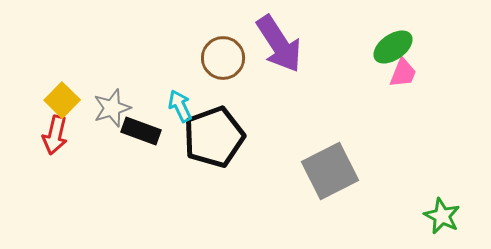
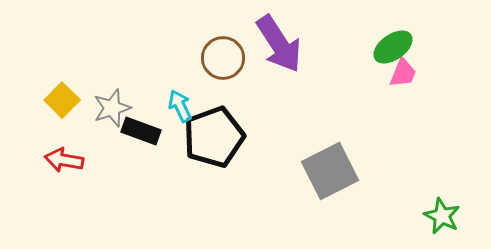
red arrow: moved 9 px right, 25 px down; rotated 87 degrees clockwise
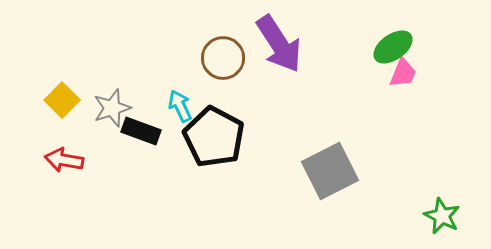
black pentagon: rotated 24 degrees counterclockwise
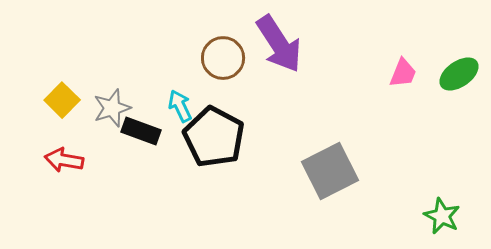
green ellipse: moved 66 px right, 27 px down
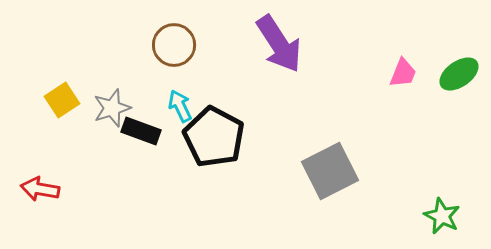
brown circle: moved 49 px left, 13 px up
yellow square: rotated 12 degrees clockwise
red arrow: moved 24 px left, 29 px down
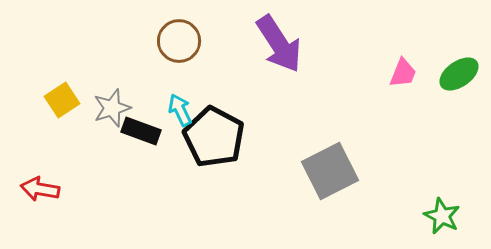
brown circle: moved 5 px right, 4 px up
cyan arrow: moved 4 px down
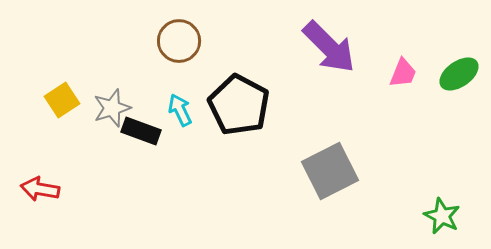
purple arrow: moved 50 px right, 3 px down; rotated 12 degrees counterclockwise
black pentagon: moved 25 px right, 32 px up
